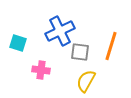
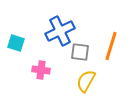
cyan square: moved 2 px left
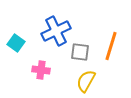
blue cross: moved 4 px left
cyan square: rotated 18 degrees clockwise
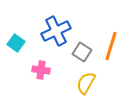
gray square: moved 2 px right; rotated 24 degrees clockwise
yellow semicircle: moved 2 px down
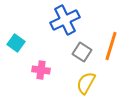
blue cross: moved 9 px right, 11 px up
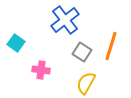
blue cross: rotated 12 degrees counterclockwise
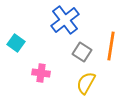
orange line: rotated 8 degrees counterclockwise
pink cross: moved 3 px down
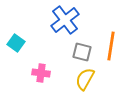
gray square: rotated 18 degrees counterclockwise
yellow semicircle: moved 1 px left, 4 px up
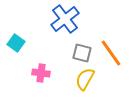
blue cross: moved 1 px up
orange line: moved 7 px down; rotated 44 degrees counterclockwise
gray square: moved 1 px down
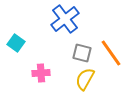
pink cross: rotated 12 degrees counterclockwise
